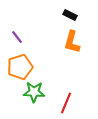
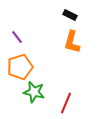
green star: rotated 10 degrees clockwise
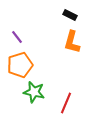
orange pentagon: moved 2 px up
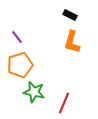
red line: moved 2 px left
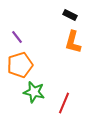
orange L-shape: moved 1 px right
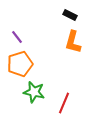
orange pentagon: moved 1 px up
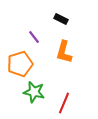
black rectangle: moved 9 px left, 4 px down
purple line: moved 17 px right
orange L-shape: moved 9 px left, 10 px down
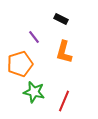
red line: moved 2 px up
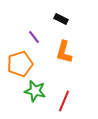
green star: moved 1 px right, 1 px up
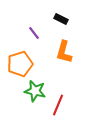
purple line: moved 4 px up
red line: moved 6 px left, 4 px down
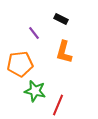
orange pentagon: rotated 10 degrees clockwise
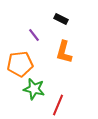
purple line: moved 2 px down
green star: moved 1 px left, 2 px up
